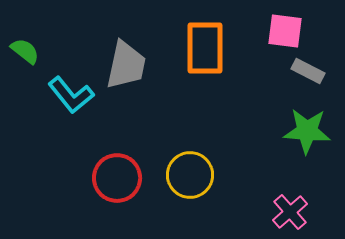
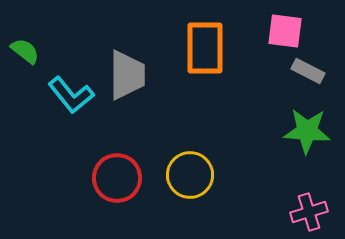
gray trapezoid: moved 1 px right, 10 px down; rotated 12 degrees counterclockwise
pink cross: moved 19 px right; rotated 24 degrees clockwise
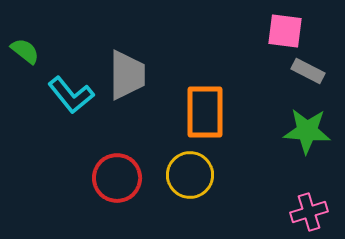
orange rectangle: moved 64 px down
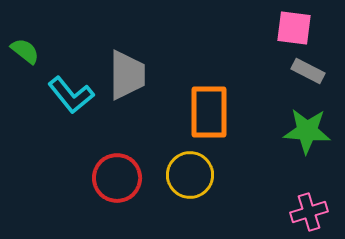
pink square: moved 9 px right, 3 px up
orange rectangle: moved 4 px right
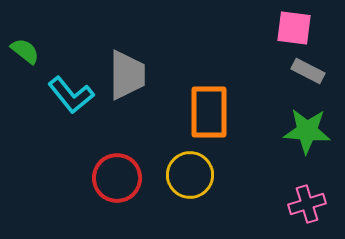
pink cross: moved 2 px left, 8 px up
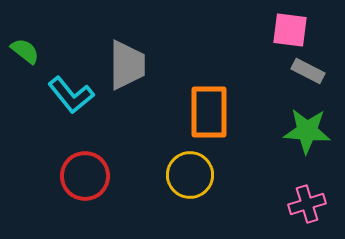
pink square: moved 4 px left, 2 px down
gray trapezoid: moved 10 px up
red circle: moved 32 px left, 2 px up
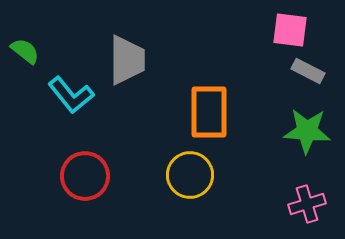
gray trapezoid: moved 5 px up
